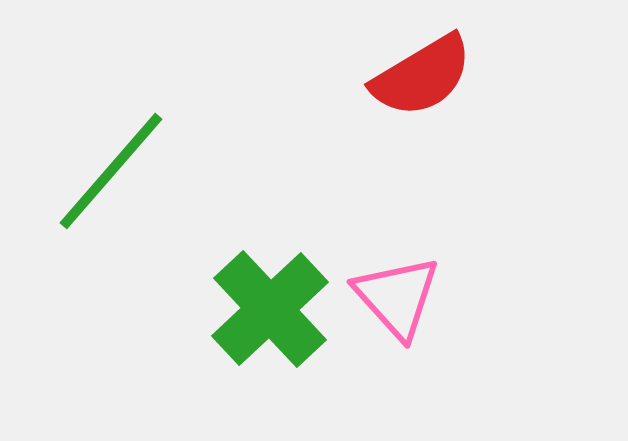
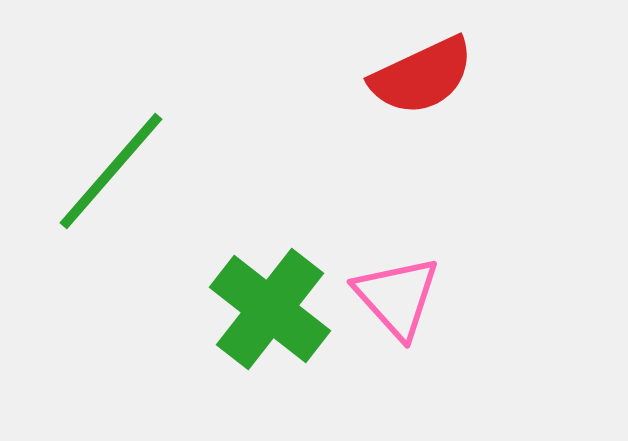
red semicircle: rotated 6 degrees clockwise
green cross: rotated 9 degrees counterclockwise
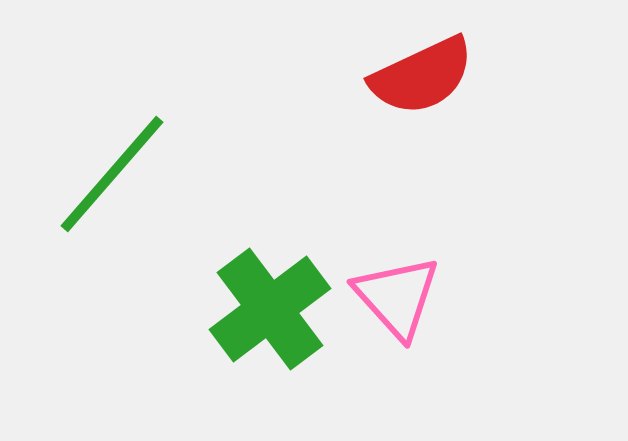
green line: moved 1 px right, 3 px down
green cross: rotated 15 degrees clockwise
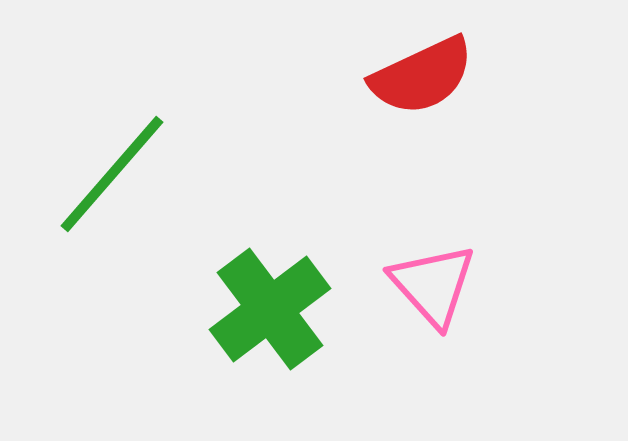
pink triangle: moved 36 px right, 12 px up
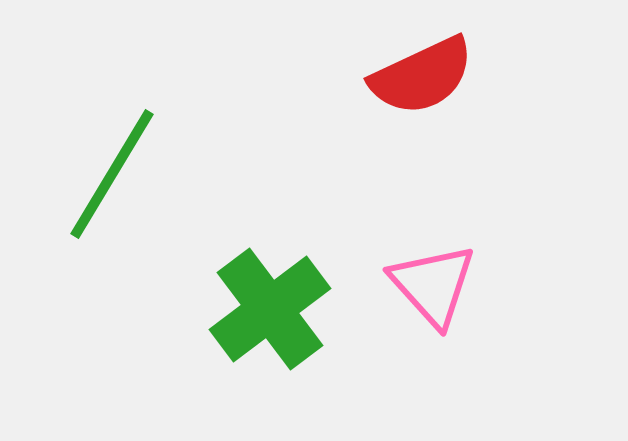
green line: rotated 10 degrees counterclockwise
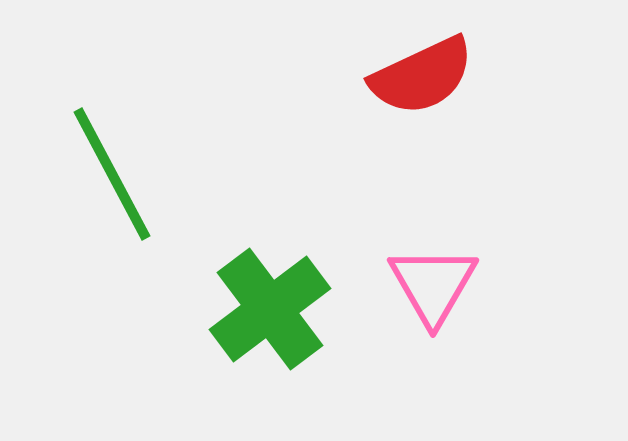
green line: rotated 59 degrees counterclockwise
pink triangle: rotated 12 degrees clockwise
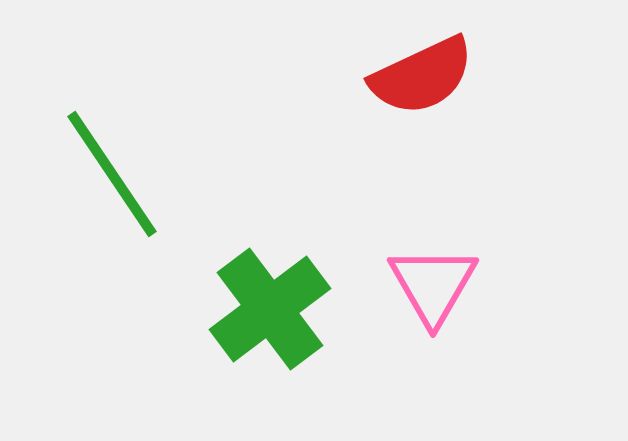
green line: rotated 6 degrees counterclockwise
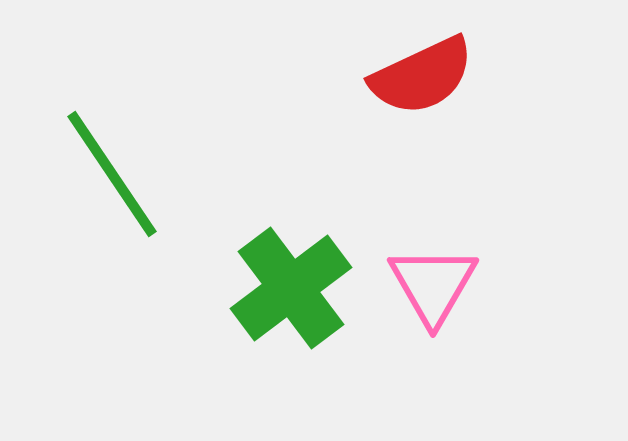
green cross: moved 21 px right, 21 px up
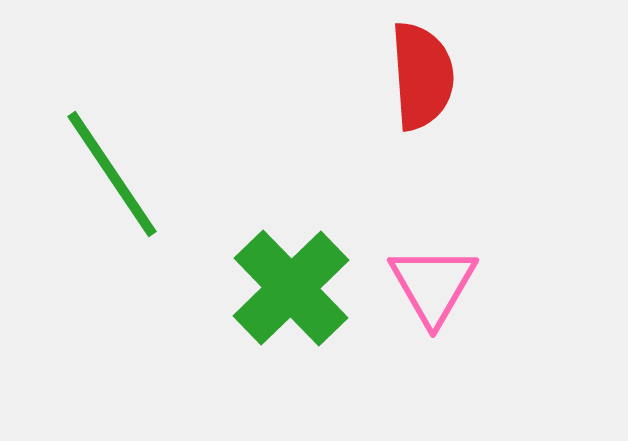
red semicircle: rotated 69 degrees counterclockwise
green cross: rotated 7 degrees counterclockwise
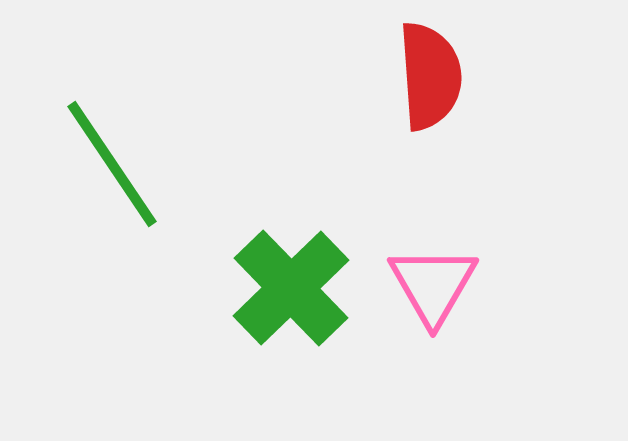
red semicircle: moved 8 px right
green line: moved 10 px up
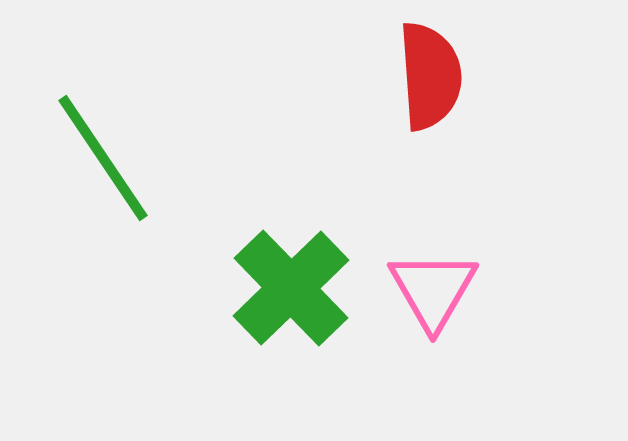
green line: moved 9 px left, 6 px up
pink triangle: moved 5 px down
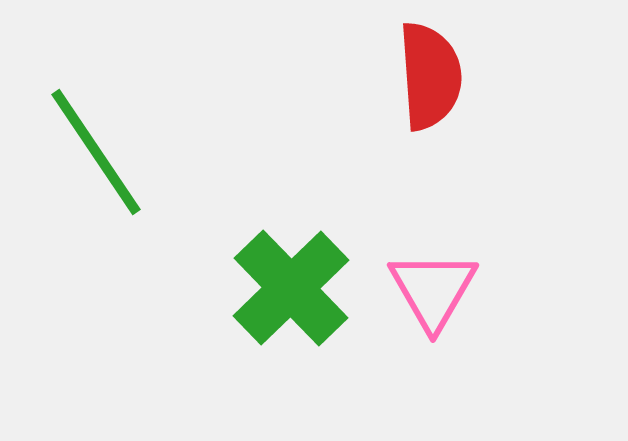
green line: moved 7 px left, 6 px up
